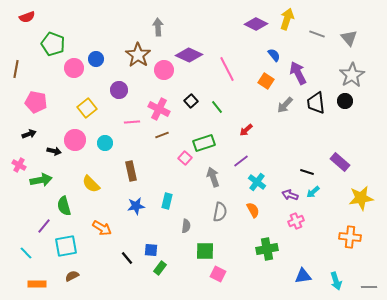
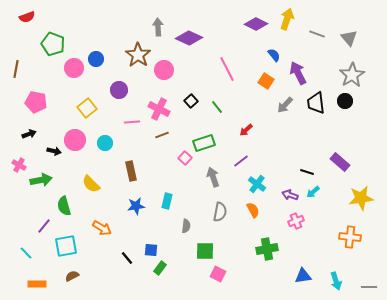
purple diamond at (189, 55): moved 17 px up
cyan cross at (257, 182): moved 2 px down
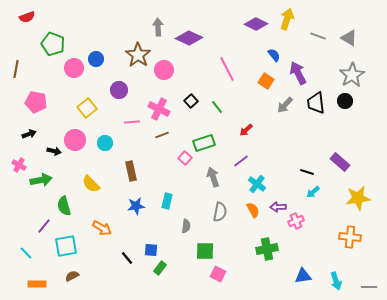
gray line at (317, 34): moved 1 px right, 2 px down
gray triangle at (349, 38): rotated 18 degrees counterclockwise
purple arrow at (290, 195): moved 12 px left, 12 px down; rotated 21 degrees counterclockwise
yellow star at (361, 198): moved 3 px left
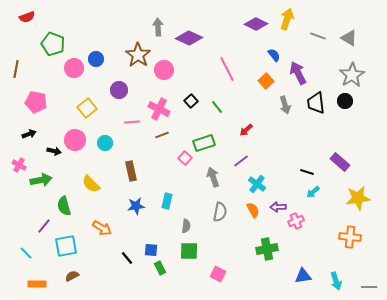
orange square at (266, 81): rotated 14 degrees clockwise
gray arrow at (285, 105): rotated 60 degrees counterclockwise
green square at (205, 251): moved 16 px left
green rectangle at (160, 268): rotated 64 degrees counterclockwise
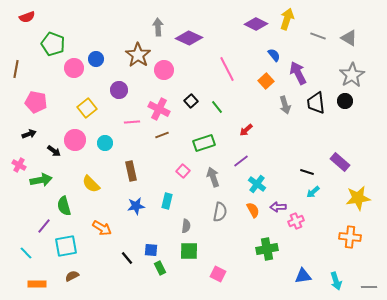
black arrow at (54, 151): rotated 24 degrees clockwise
pink square at (185, 158): moved 2 px left, 13 px down
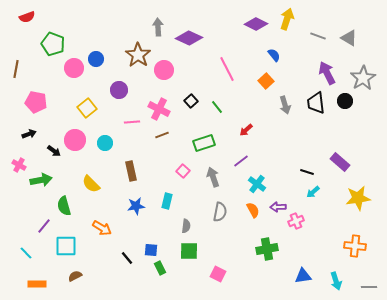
purple arrow at (298, 73): moved 29 px right
gray star at (352, 75): moved 11 px right, 3 px down
orange cross at (350, 237): moved 5 px right, 9 px down
cyan square at (66, 246): rotated 10 degrees clockwise
brown semicircle at (72, 276): moved 3 px right
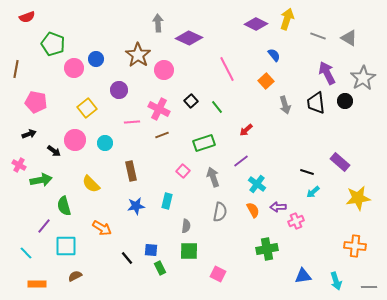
gray arrow at (158, 27): moved 4 px up
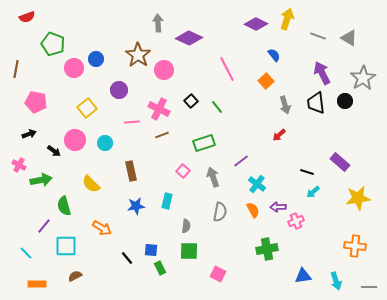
purple arrow at (327, 73): moved 5 px left
red arrow at (246, 130): moved 33 px right, 5 px down
